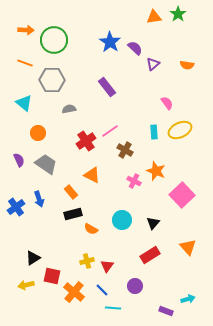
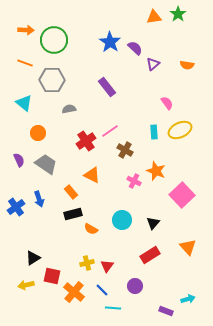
yellow cross at (87, 261): moved 2 px down
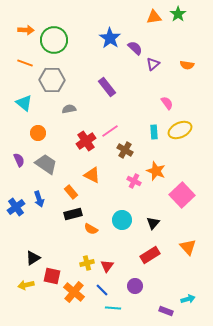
blue star at (110, 42): moved 4 px up
